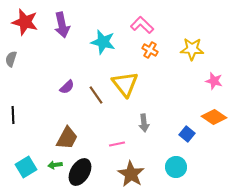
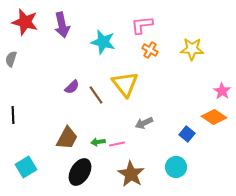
pink L-shape: rotated 50 degrees counterclockwise
pink star: moved 8 px right, 10 px down; rotated 18 degrees clockwise
purple semicircle: moved 5 px right
gray arrow: rotated 72 degrees clockwise
green arrow: moved 43 px right, 23 px up
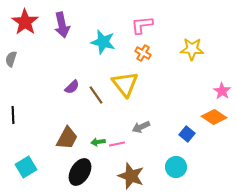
red star: rotated 20 degrees clockwise
orange cross: moved 7 px left, 3 px down
gray arrow: moved 3 px left, 4 px down
brown star: moved 2 px down; rotated 12 degrees counterclockwise
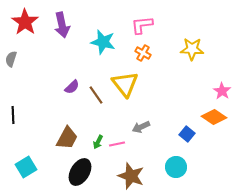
green arrow: rotated 56 degrees counterclockwise
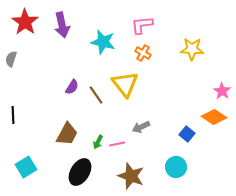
purple semicircle: rotated 14 degrees counterclockwise
brown trapezoid: moved 4 px up
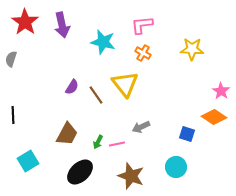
pink star: moved 1 px left
blue square: rotated 21 degrees counterclockwise
cyan square: moved 2 px right, 6 px up
black ellipse: rotated 16 degrees clockwise
